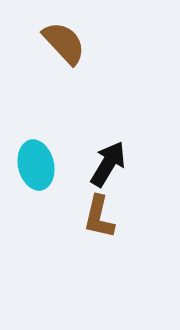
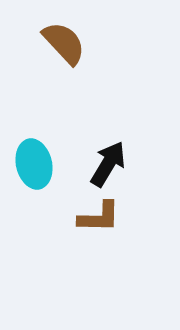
cyan ellipse: moved 2 px left, 1 px up
brown L-shape: rotated 102 degrees counterclockwise
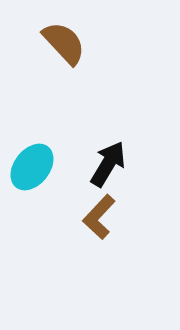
cyan ellipse: moved 2 px left, 3 px down; rotated 51 degrees clockwise
brown L-shape: rotated 132 degrees clockwise
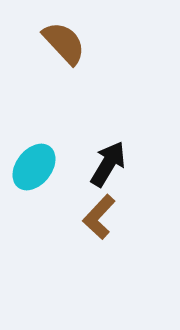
cyan ellipse: moved 2 px right
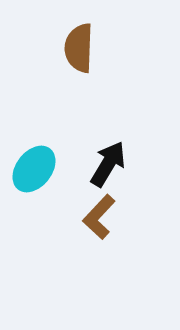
brown semicircle: moved 15 px right, 5 px down; rotated 135 degrees counterclockwise
cyan ellipse: moved 2 px down
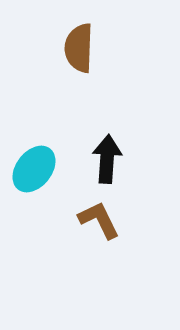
black arrow: moved 1 px left, 5 px up; rotated 27 degrees counterclockwise
brown L-shape: moved 3 px down; rotated 111 degrees clockwise
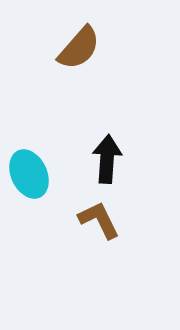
brown semicircle: rotated 141 degrees counterclockwise
cyan ellipse: moved 5 px left, 5 px down; rotated 63 degrees counterclockwise
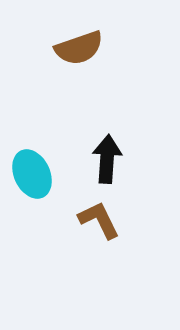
brown semicircle: rotated 30 degrees clockwise
cyan ellipse: moved 3 px right
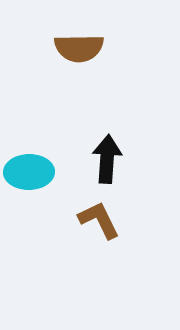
brown semicircle: rotated 18 degrees clockwise
cyan ellipse: moved 3 px left, 2 px up; rotated 66 degrees counterclockwise
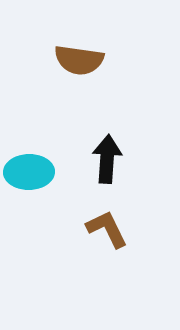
brown semicircle: moved 12 px down; rotated 9 degrees clockwise
brown L-shape: moved 8 px right, 9 px down
